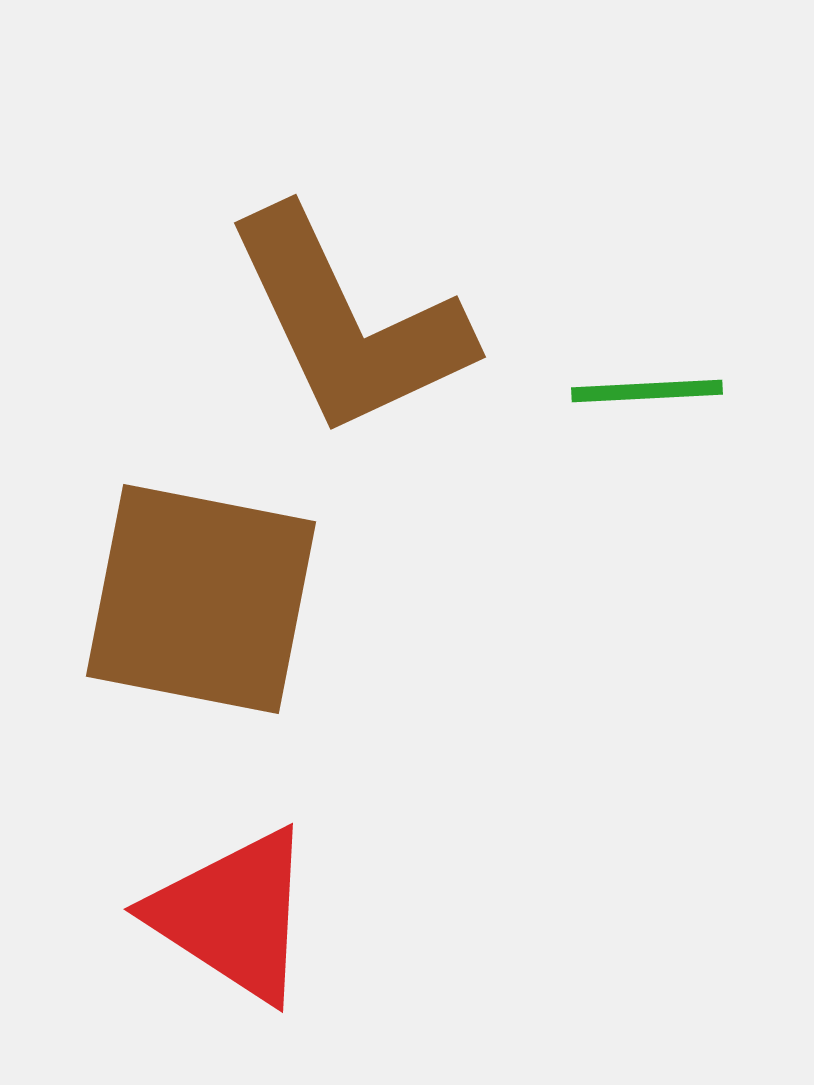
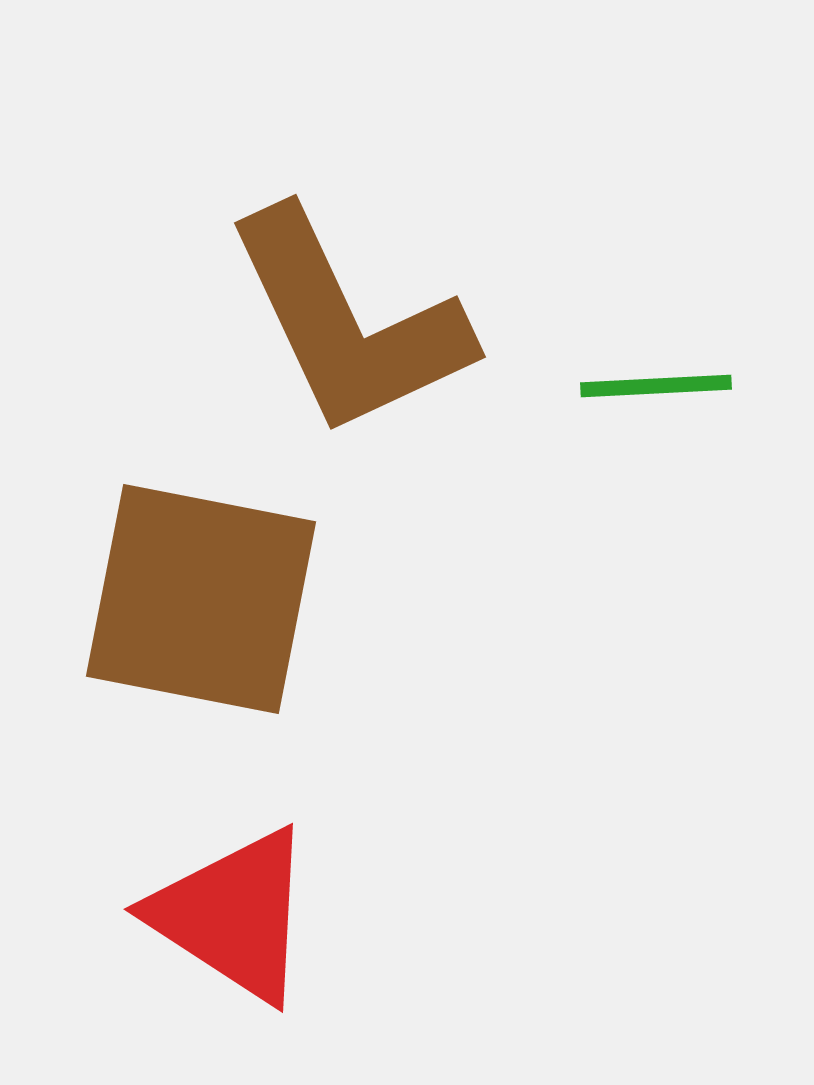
green line: moved 9 px right, 5 px up
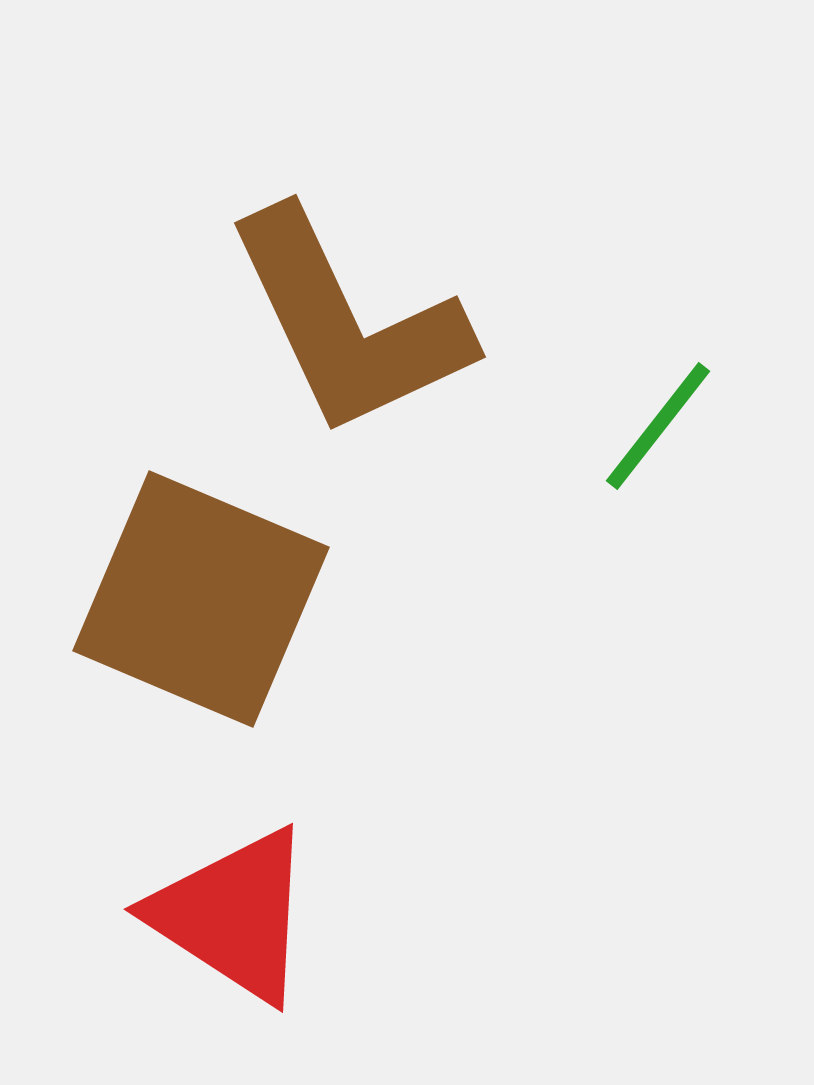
green line: moved 2 px right, 40 px down; rotated 49 degrees counterclockwise
brown square: rotated 12 degrees clockwise
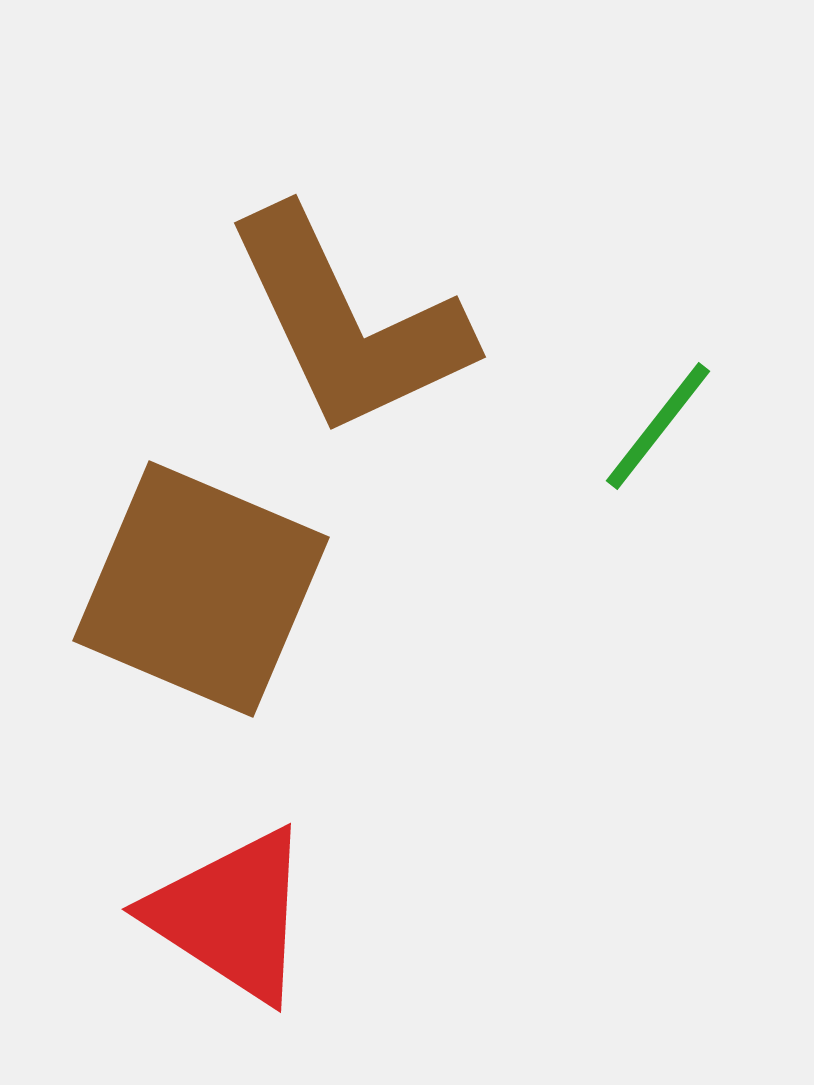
brown square: moved 10 px up
red triangle: moved 2 px left
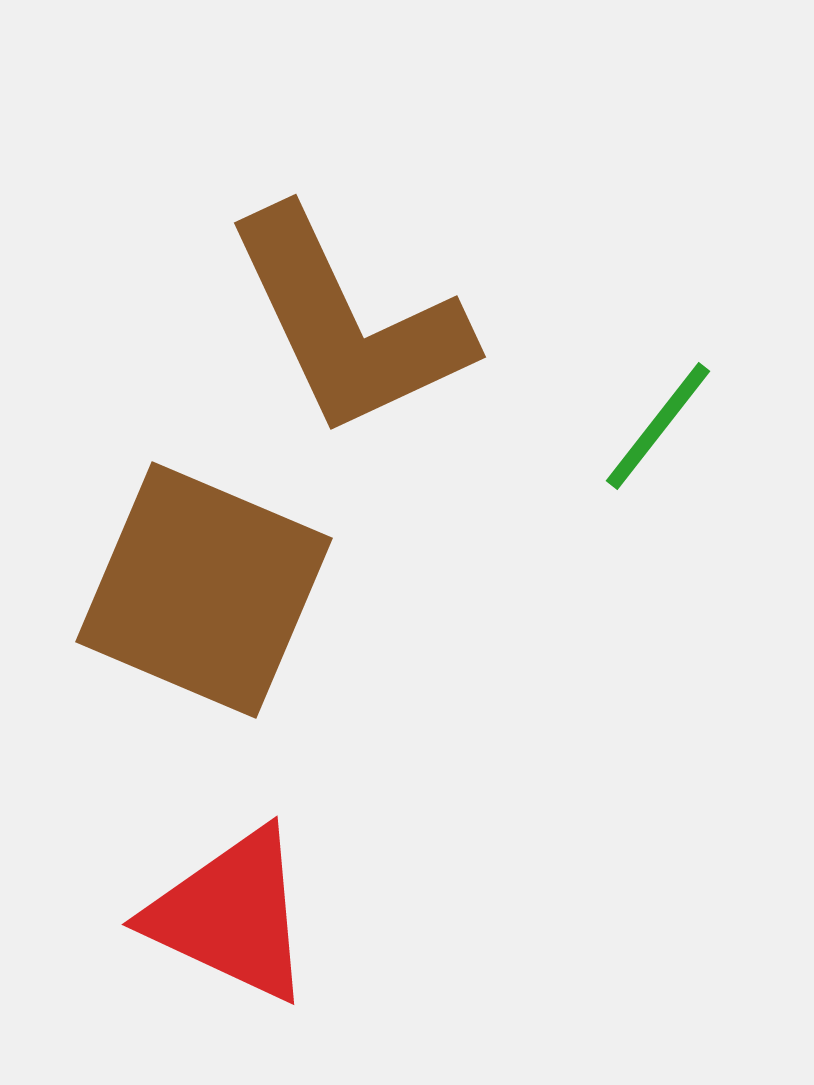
brown square: moved 3 px right, 1 px down
red triangle: rotated 8 degrees counterclockwise
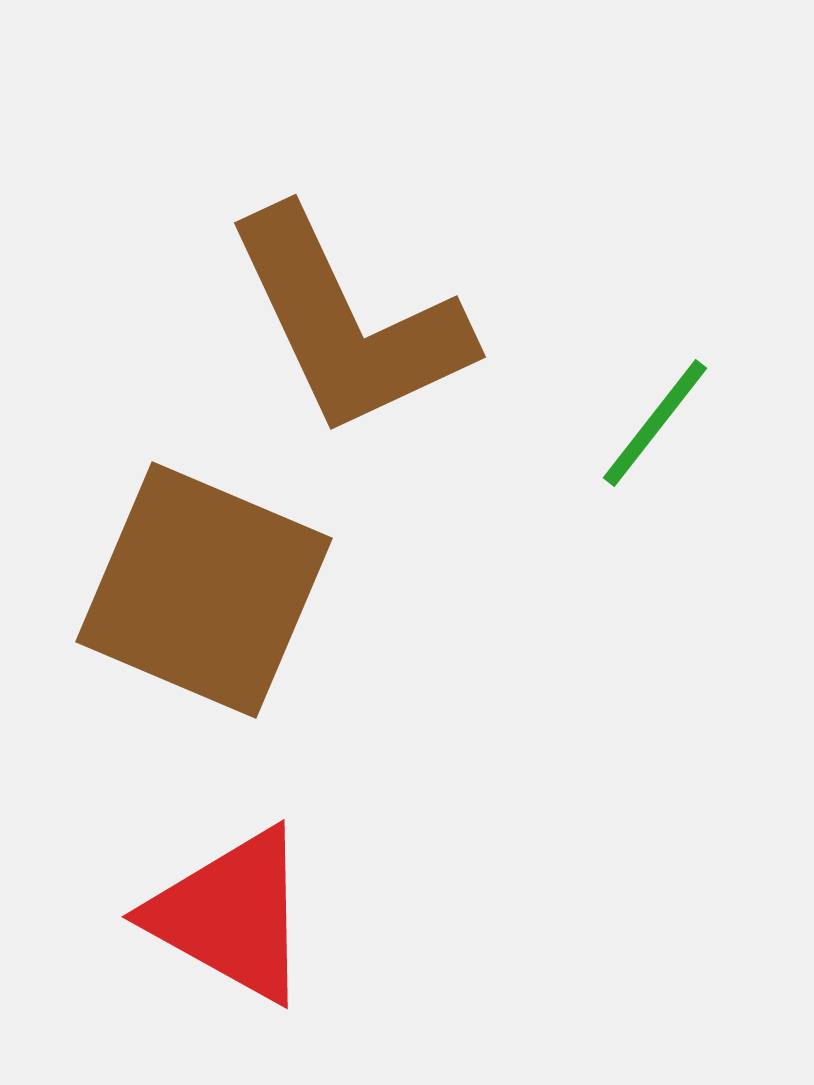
green line: moved 3 px left, 3 px up
red triangle: rotated 4 degrees clockwise
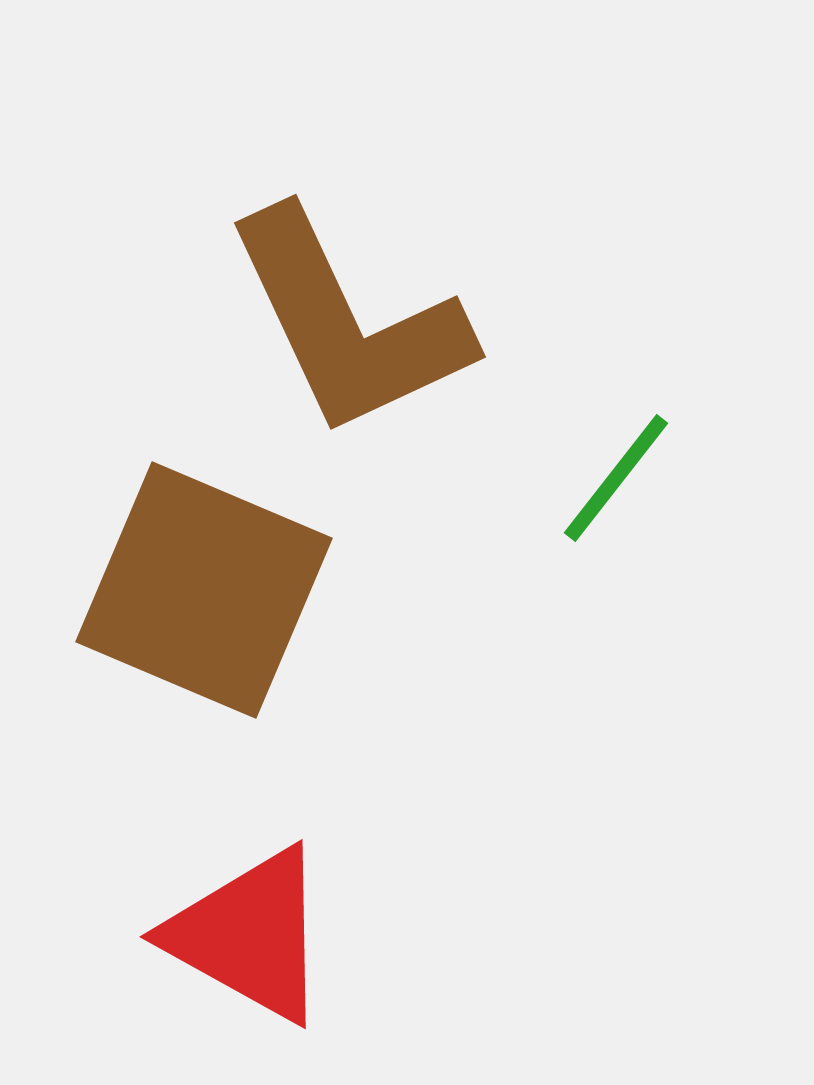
green line: moved 39 px left, 55 px down
red triangle: moved 18 px right, 20 px down
